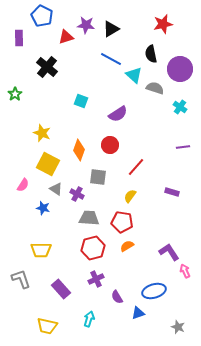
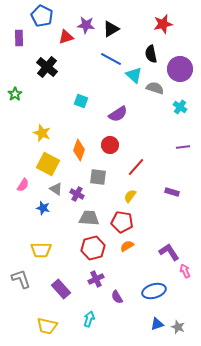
blue triangle at (138, 313): moved 19 px right, 11 px down
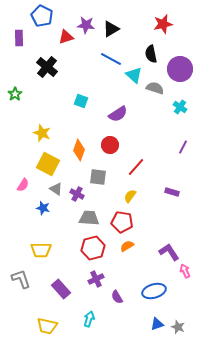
purple line at (183, 147): rotated 56 degrees counterclockwise
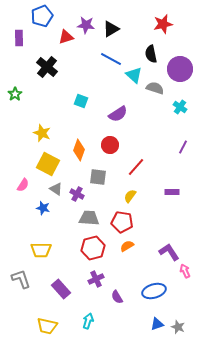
blue pentagon at (42, 16): rotated 25 degrees clockwise
purple rectangle at (172, 192): rotated 16 degrees counterclockwise
cyan arrow at (89, 319): moved 1 px left, 2 px down
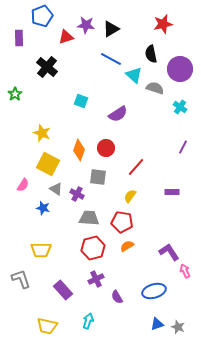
red circle at (110, 145): moved 4 px left, 3 px down
purple rectangle at (61, 289): moved 2 px right, 1 px down
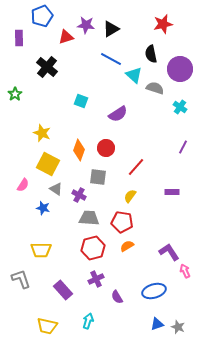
purple cross at (77, 194): moved 2 px right, 1 px down
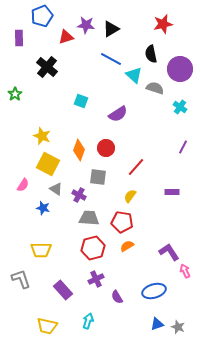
yellow star at (42, 133): moved 3 px down
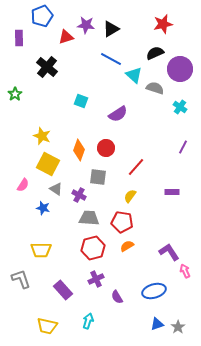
black semicircle at (151, 54): moved 4 px right, 1 px up; rotated 78 degrees clockwise
gray star at (178, 327): rotated 16 degrees clockwise
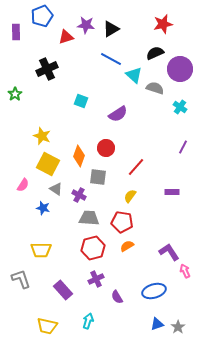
purple rectangle at (19, 38): moved 3 px left, 6 px up
black cross at (47, 67): moved 2 px down; rotated 25 degrees clockwise
orange diamond at (79, 150): moved 6 px down
